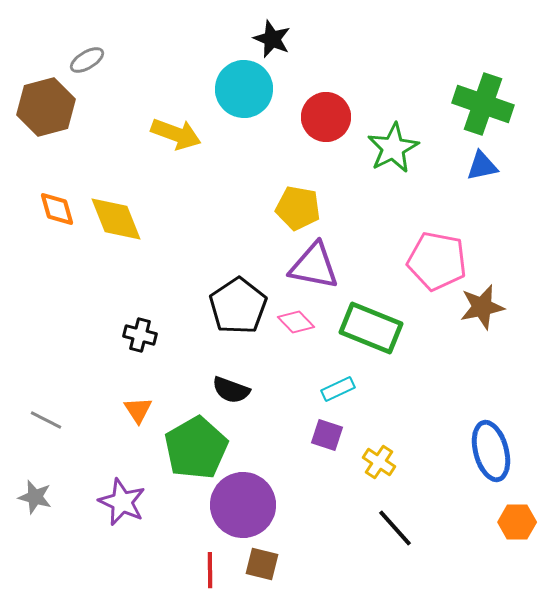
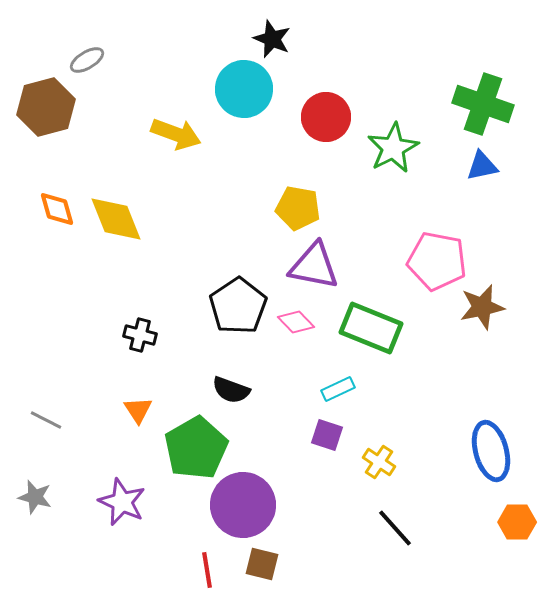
red line: moved 3 px left; rotated 9 degrees counterclockwise
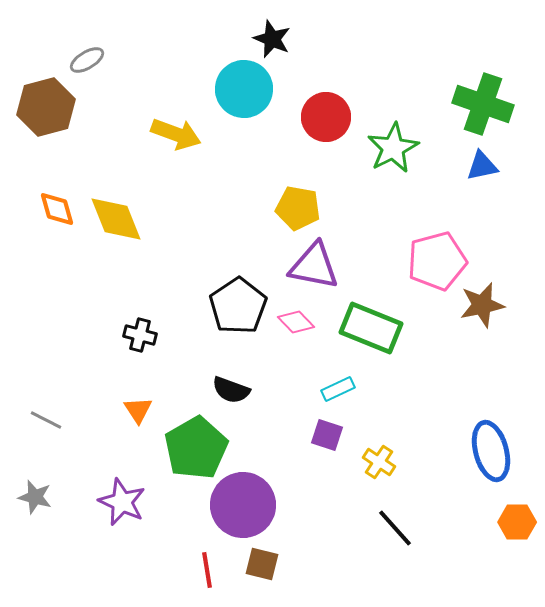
pink pentagon: rotated 26 degrees counterclockwise
brown star: moved 2 px up
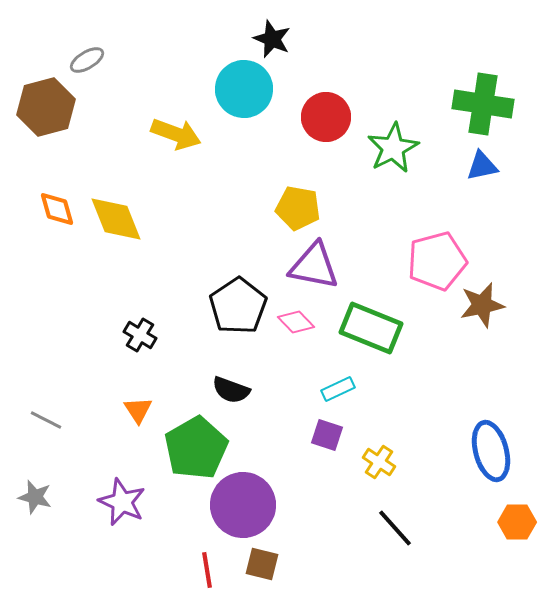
green cross: rotated 10 degrees counterclockwise
black cross: rotated 16 degrees clockwise
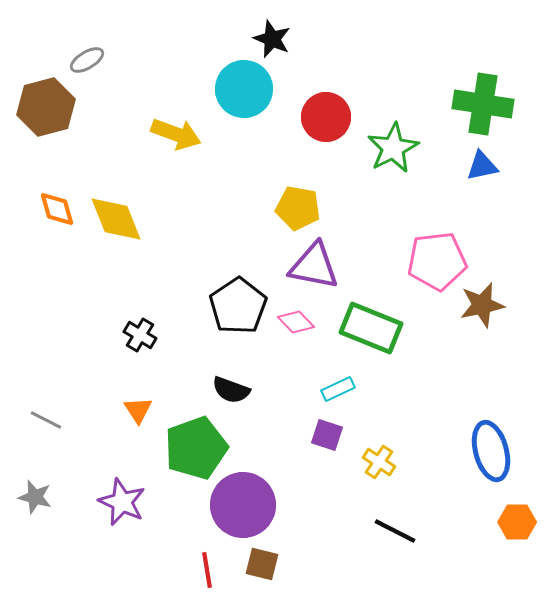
pink pentagon: rotated 8 degrees clockwise
green pentagon: rotated 10 degrees clockwise
black line: moved 3 px down; rotated 21 degrees counterclockwise
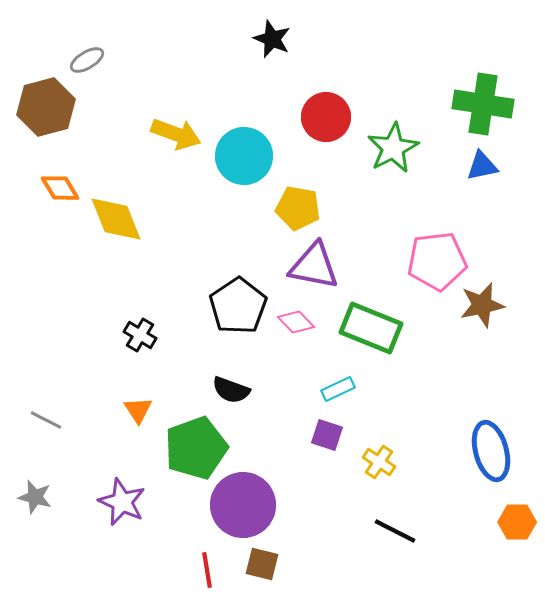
cyan circle: moved 67 px down
orange diamond: moved 3 px right, 21 px up; rotated 15 degrees counterclockwise
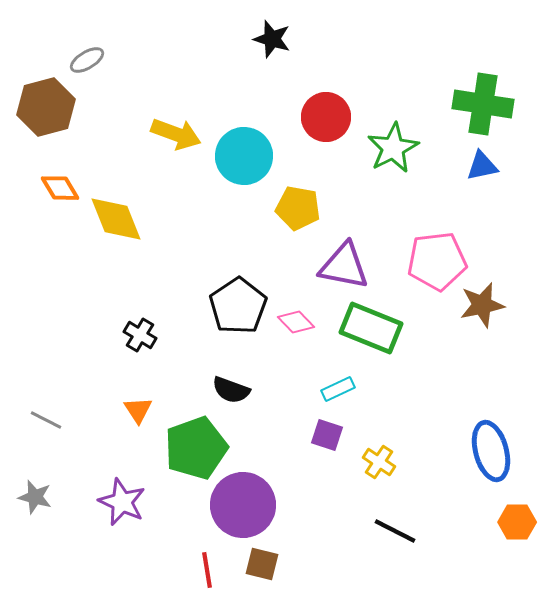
black star: rotated 6 degrees counterclockwise
purple triangle: moved 30 px right
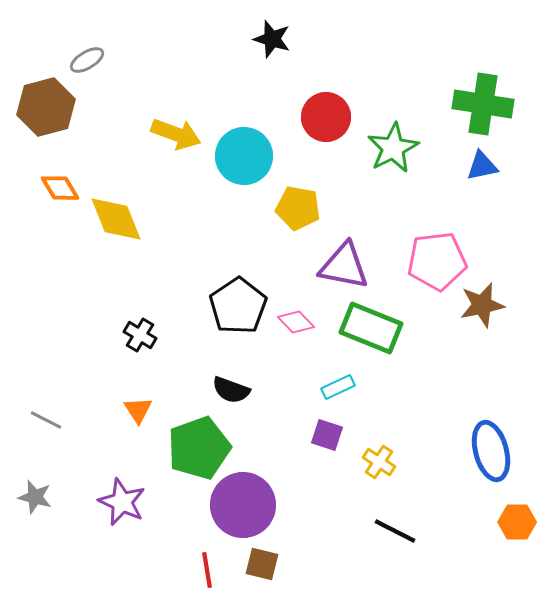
cyan rectangle: moved 2 px up
green pentagon: moved 3 px right
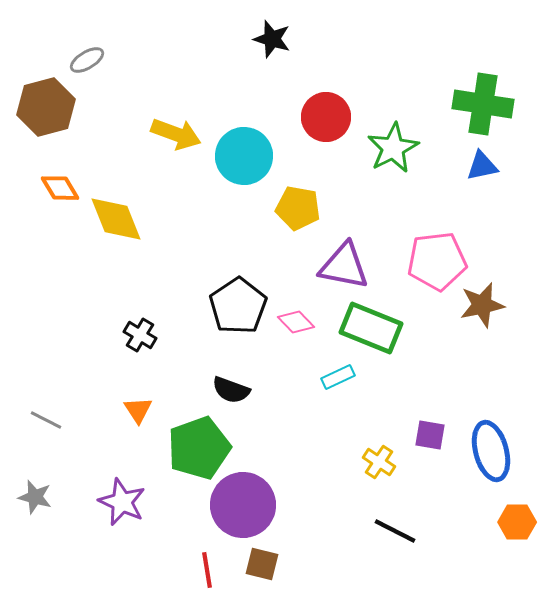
cyan rectangle: moved 10 px up
purple square: moved 103 px right; rotated 8 degrees counterclockwise
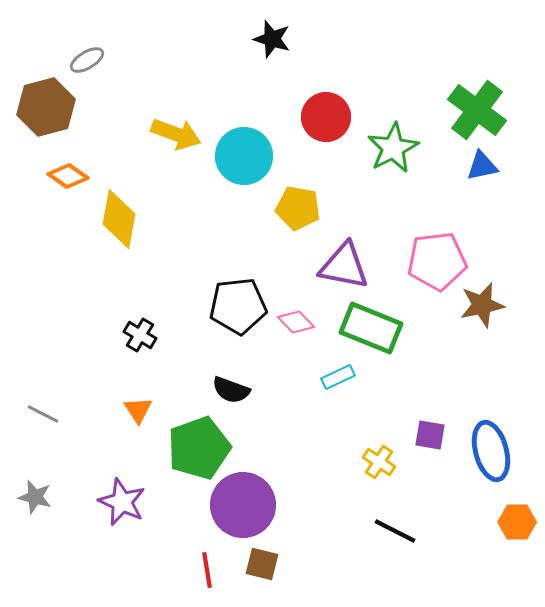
green cross: moved 6 px left, 6 px down; rotated 28 degrees clockwise
orange diamond: moved 8 px right, 12 px up; rotated 24 degrees counterclockwise
yellow diamond: moved 3 px right; rotated 32 degrees clockwise
black pentagon: rotated 28 degrees clockwise
gray line: moved 3 px left, 6 px up
